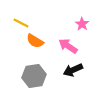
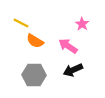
gray hexagon: moved 1 px up; rotated 10 degrees clockwise
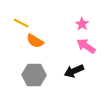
pink arrow: moved 18 px right
black arrow: moved 1 px right, 1 px down
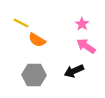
orange semicircle: moved 2 px right, 1 px up
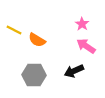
yellow line: moved 7 px left, 7 px down
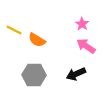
black arrow: moved 2 px right, 3 px down
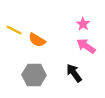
pink star: moved 1 px right
black arrow: moved 2 px left, 1 px up; rotated 78 degrees clockwise
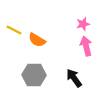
pink star: rotated 24 degrees clockwise
pink arrow: rotated 42 degrees clockwise
black arrow: moved 5 px down
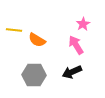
pink star: rotated 16 degrees counterclockwise
yellow line: rotated 21 degrees counterclockwise
pink arrow: moved 10 px left, 1 px up; rotated 18 degrees counterclockwise
black arrow: moved 2 px left, 6 px up; rotated 78 degrees counterclockwise
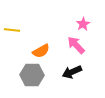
yellow line: moved 2 px left
orange semicircle: moved 4 px right, 11 px down; rotated 60 degrees counterclockwise
pink arrow: rotated 12 degrees counterclockwise
gray hexagon: moved 2 px left
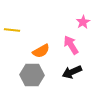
pink star: moved 2 px up
pink arrow: moved 5 px left; rotated 12 degrees clockwise
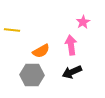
pink arrow: rotated 24 degrees clockwise
